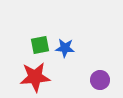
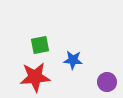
blue star: moved 8 px right, 12 px down
purple circle: moved 7 px right, 2 px down
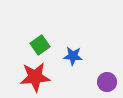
green square: rotated 24 degrees counterclockwise
blue star: moved 4 px up
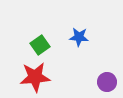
blue star: moved 6 px right, 19 px up
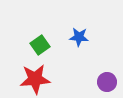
red star: moved 2 px down
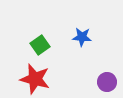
blue star: moved 3 px right
red star: rotated 20 degrees clockwise
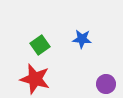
blue star: moved 2 px down
purple circle: moved 1 px left, 2 px down
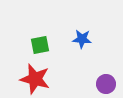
green square: rotated 24 degrees clockwise
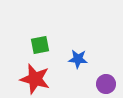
blue star: moved 4 px left, 20 px down
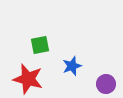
blue star: moved 6 px left, 7 px down; rotated 24 degrees counterclockwise
red star: moved 7 px left
